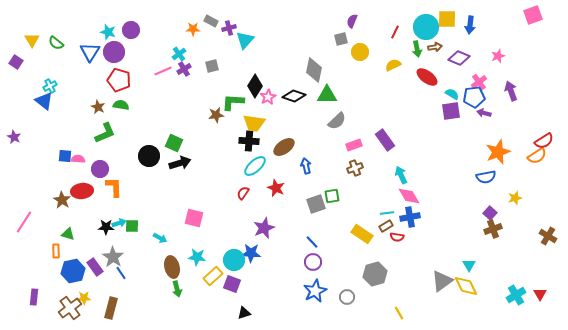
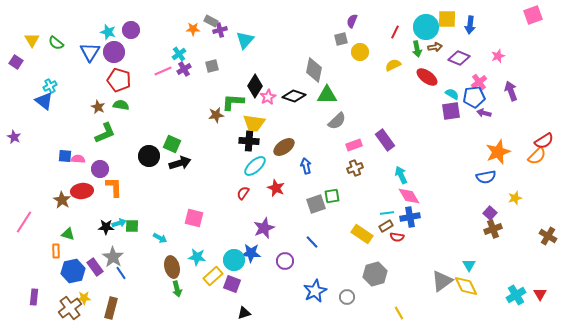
purple cross at (229, 28): moved 9 px left, 2 px down
green square at (174, 143): moved 2 px left, 1 px down
orange semicircle at (537, 156): rotated 12 degrees counterclockwise
purple circle at (313, 262): moved 28 px left, 1 px up
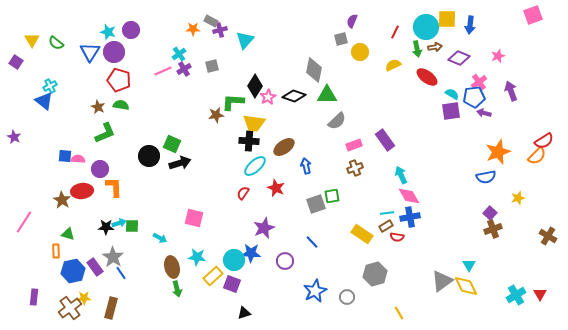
yellow star at (515, 198): moved 3 px right
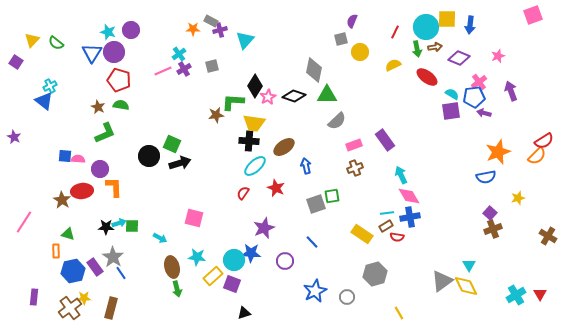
yellow triangle at (32, 40): rotated 14 degrees clockwise
blue triangle at (90, 52): moved 2 px right, 1 px down
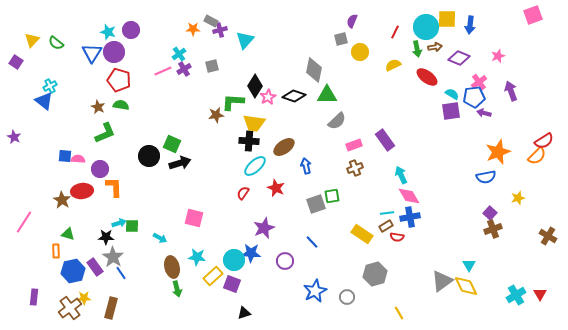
black star at (106, 227): moved 10 px down
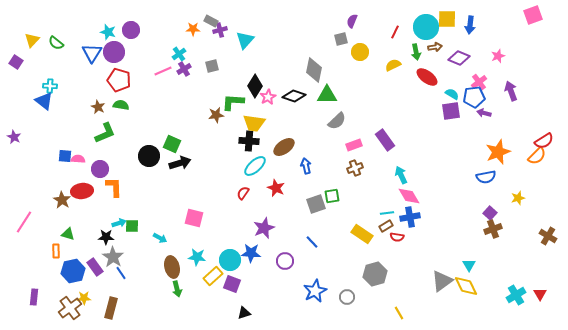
green arrow at (417, 49): moved 1 px left, 3 px down
cyan cross at (50, 86): rotated 32 degrees clockwise
cyan circle at (234, 260): moved 4 px left
